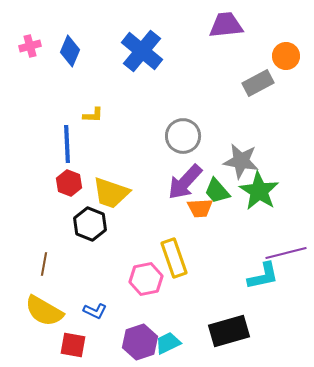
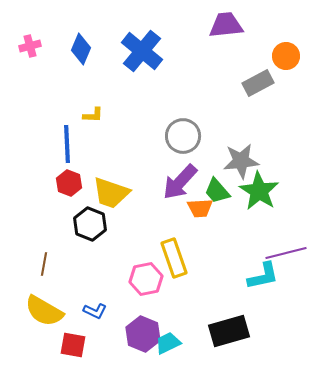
blue diamond: moved 11 px right, 2 px up
gray star: rotated 15 degrees counterclockwise
purple arrow: moved 5 px left
purple hexagon: moved 3 px right, 8 px up; rotated 20 degrees counterclockwise
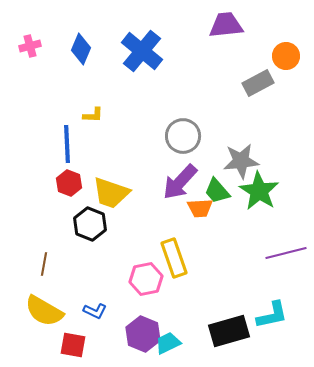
cyan L-shape: moved 9 px right, 39 px down
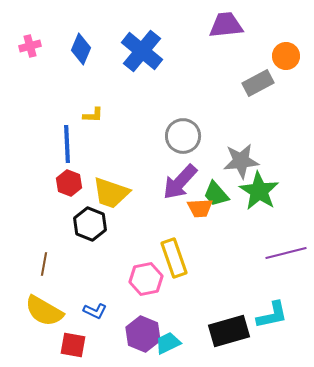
green trapezoid: moved 1 px left, 3 px down
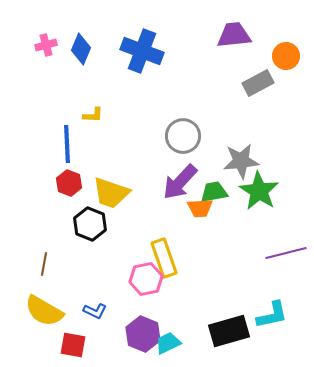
purple trapezoid: moved 8 px right, 10 px down
pink cross: moved 16 px right, 1 px up
blue cross: rotated 18 degrees counterclockwise
green trapezoid: moved 2 px left, 2 px up; rotated 120 degrees clockwise
yellow rectangle: moved 10 px left
